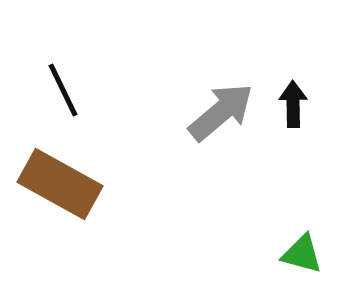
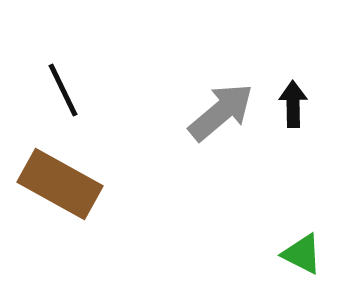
green triangle: rotated 12 degrees clockwise
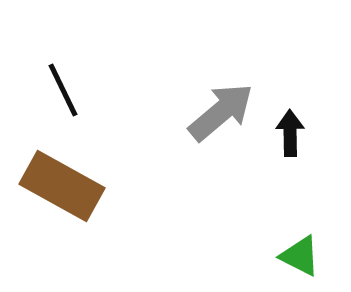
black arrow: moved 3 px left, 29 px down
brown rectangle: moved 2 px right, 2 px down
green triangle: moved 2 px left, 2 px down
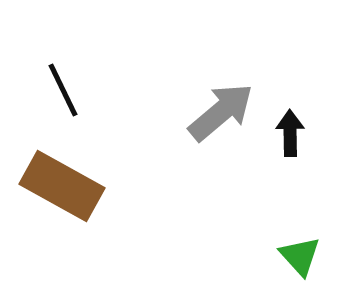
green triangle: rotated 21 degrees clockwise
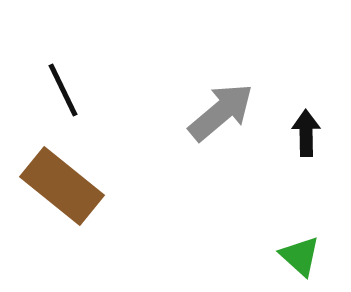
black arrow: moved 16 px right
brown rectangle: rotated 10 degrees clockwise
green triangle: rotated 6 degrees counterclockwise
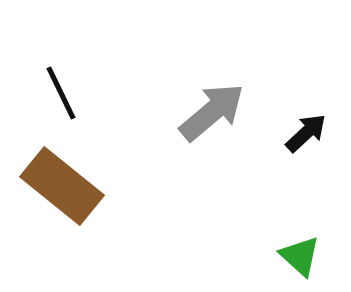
black line: moved 2 px left, 3 px down
gray arrow: moved 9 px left
black arrow: rotated 48 degrees clockwise
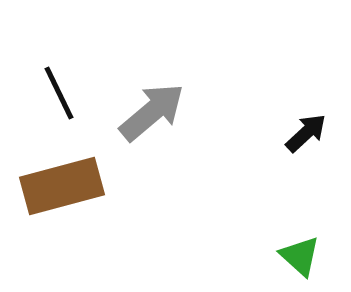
black line: moved 2 px left
gray arrow: moved 60 px left
brown rectangle: rotated 54 degrees counterclockwise
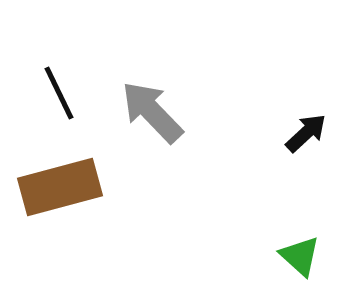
gray arrow: rotated 94 degrees counterclockwise
brown rectangle: moved 2 px left, 1 px down
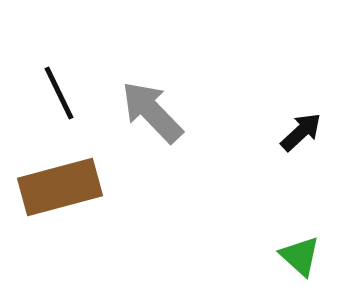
black arrow: moved 5 px left, 1 px up
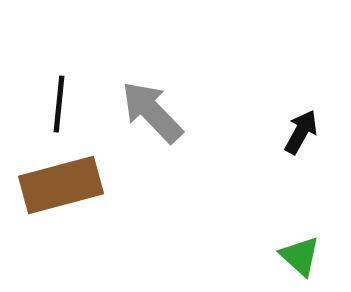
black line: moved 11 px down; rotated 32 degrees clockwise
black arrow: rotated 18 degrees counterclockwise
brown rectangle: moved 1 px right, 2 px up
